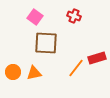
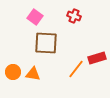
orange line: moved 1 px down
orange triangle: moved 1 px left, 1 px down; rotated 21 degrees clockwise
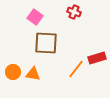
red cross: moved 4 px up
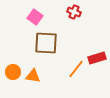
orange triangle: moved 2 px down
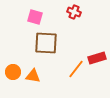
pink square: rotated 21 degrees counterclockwise
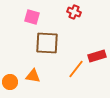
pink square: moved 3 px left
brown square: moved 1 px right
red rectangle: moved 2 px up
orange circle: moved 3 px left, 10 px down
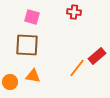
red cross: rotated 16 degrees counterclockwise
brown square: moved 20 px left, 2 px down
red rectangle: rotated 24 degrees counterclockwise
orange line: moved 1 px right, 1 px up
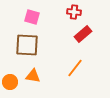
red rectangle: moved 14 px left, 22 px up
orange line: moved 2 px left
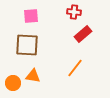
pink square: moved 1 px left, 1 px up; rotated 21 degrees counterclockwise
orange circle: moved 3 px right, 1 px down
